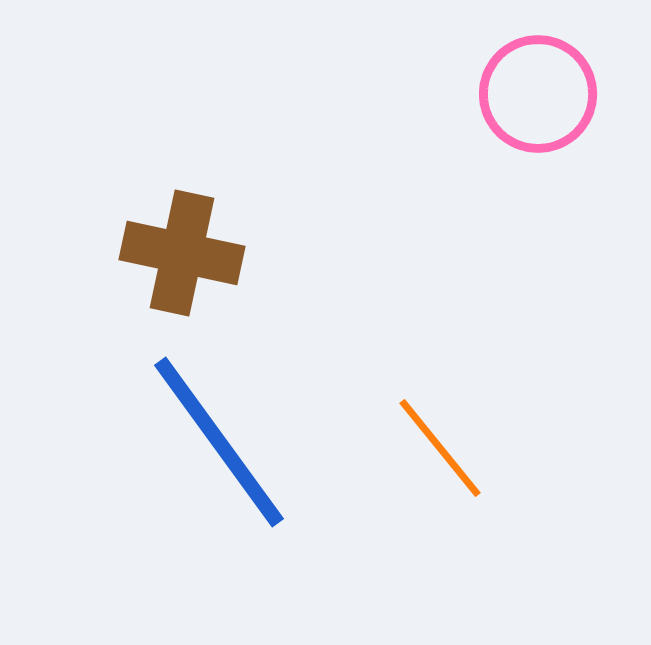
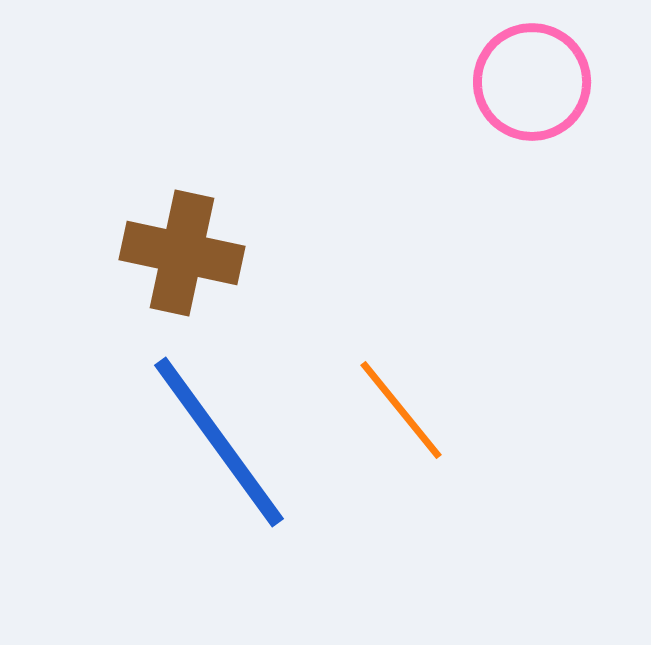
pink circle: moved 6 px left, 12 px up
orange line: moved 39 px left, 38 px up
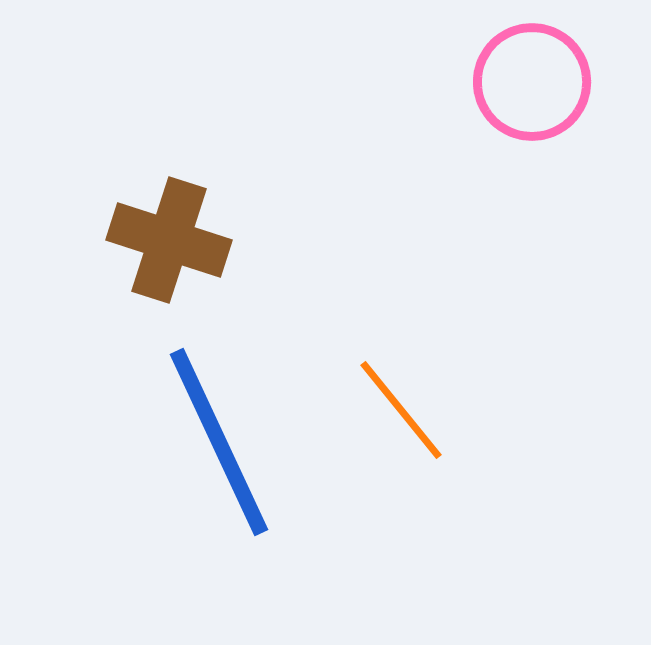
brown cross: moved 13 px left, 13 px up; rotated 6 degrees clockwise
blue line: rotated 11 degrees clockwise
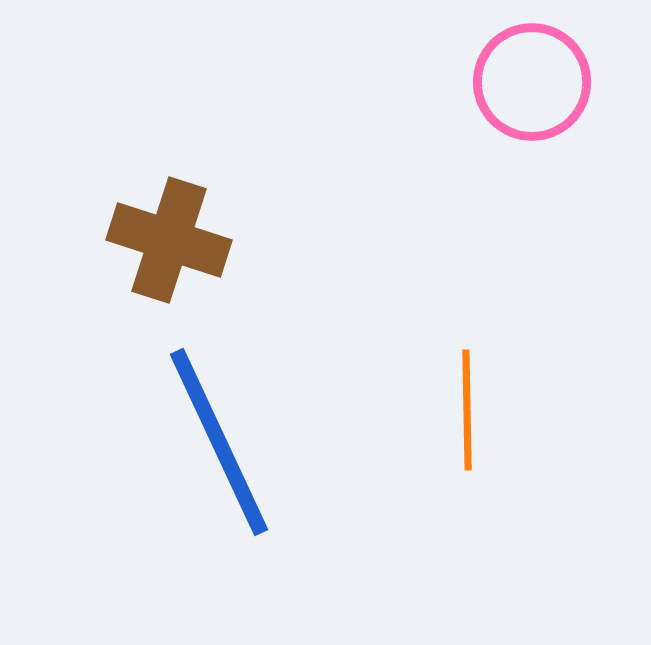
orange line: moved 66 px right; rotated 38 degrees clockwise
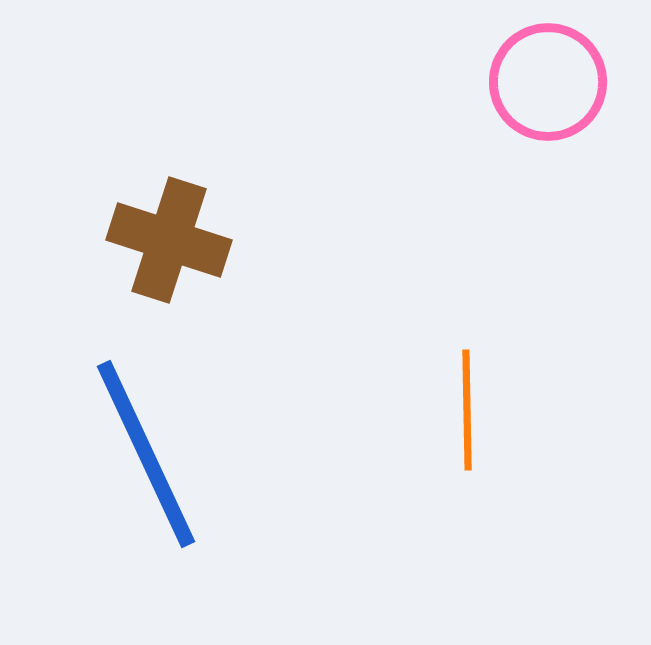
pink circle: moved 16 px right
blue line: moved 73 px left, 12 px down
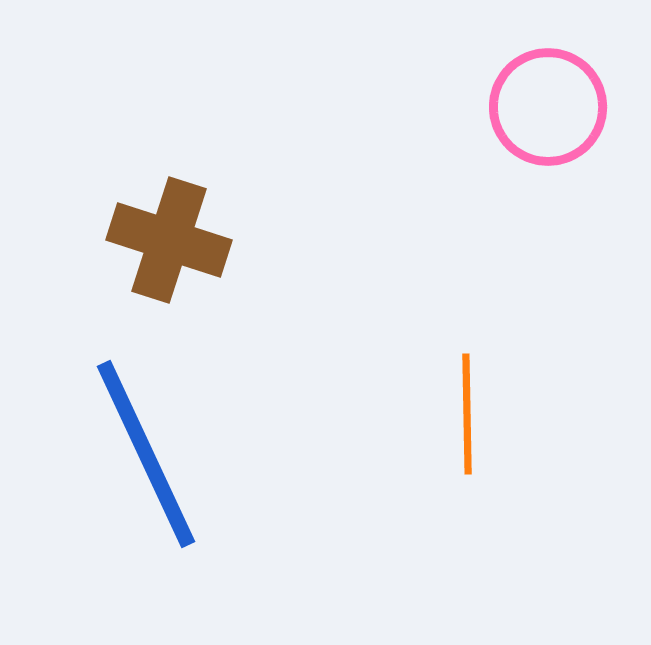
pink circle: moved 25 px down
orange line: moved 4 px down
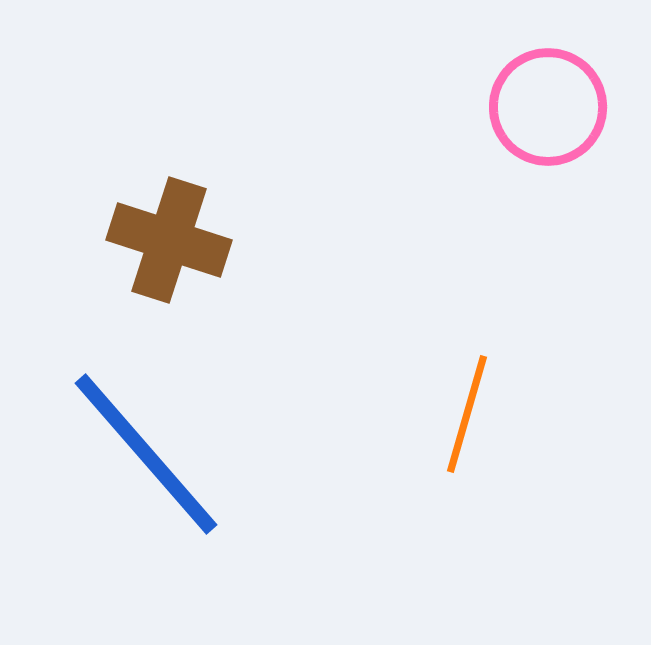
orange line: rotated 17 degrees clockwise
blue line: rotated 16 degrees counterclockwise
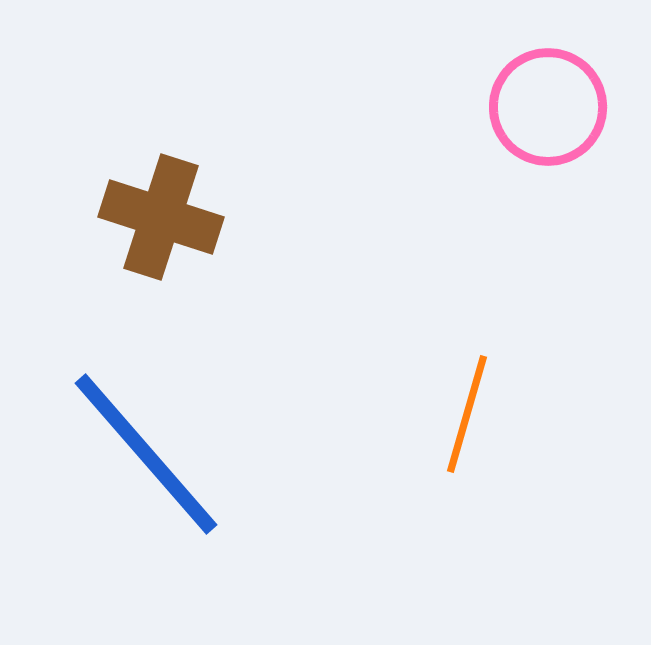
brown cross: moved 8 px left, 23 px up
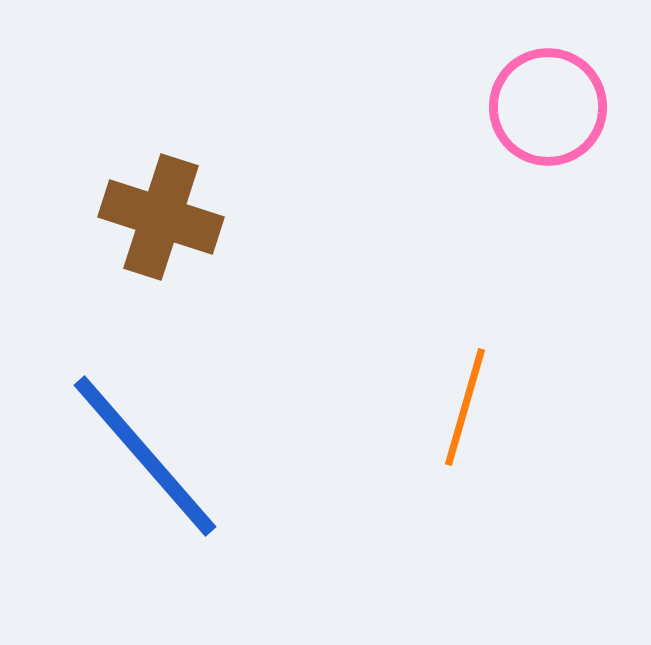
orange line: moved 2 px left, 7 px up
blue line: moved 1 px left, 2 px down
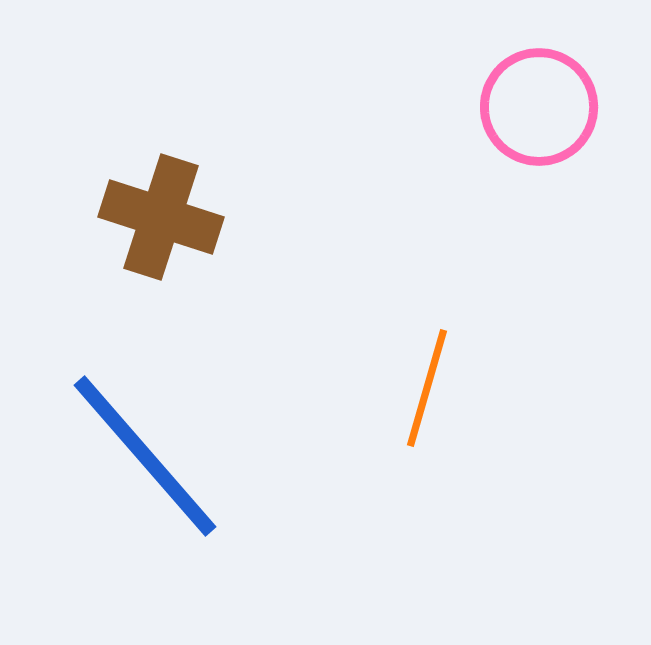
pink circle: moved 9 px left
orange line: moved 38 px left, 19 px up
